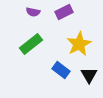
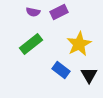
purple rectangle: moved 5 px left
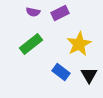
purple rectangle: moved 1 px right, 1 px down
blue rectangle: moved 2 px down
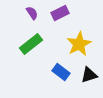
purple semicircle: moved 1 px left, 1 px down; rotated 136 degrees counterclockwise
black triangle: rotated 42 degrees clockwise
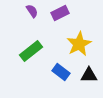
purple semicircle: moved 2 px up
green rectangle: moved 7 px down
black triangle: rotated 18 degrees clockwise
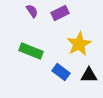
green rectangle: rotated 60 degrees clockwise
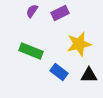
purple semicircle: rotated 112 degrees counterclockwise
yellow star: rotated 15 degrees clockwise
blue rectangle: moved 2 px left
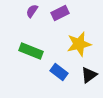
black triangle: rotated 36 degrees counterclockwise
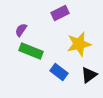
purple semicircle: moved 11 px left, 19 px down
